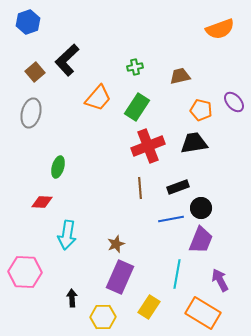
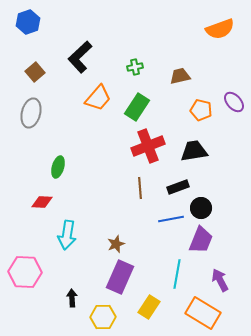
black L-shape: moved 13 px right, 3 px up
black trapezoid: moved 8 px down
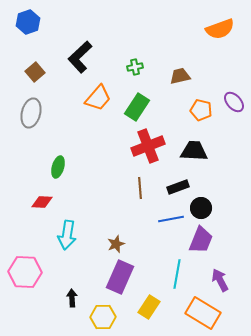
black trapezoid: rotated 12 degrees clockwise
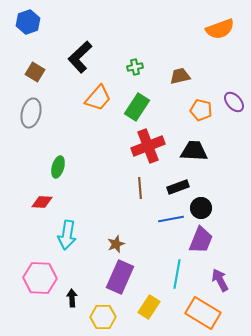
brown square: rotated 18 degrees counterclockwise
pink hexagon: moved 15 px right, 6 px down
